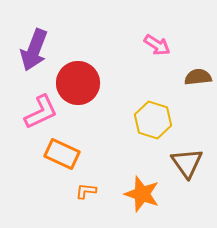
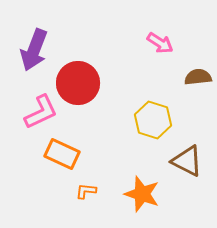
pink arrow: moved 3 px right, 2 px up
brown triangle: moved 2 px up; rotated 28 degrees counterclockwise
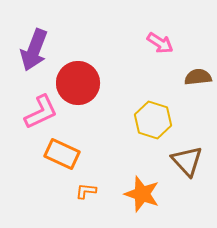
brown triangle: rotated 20 degrees clockwise
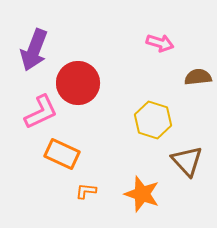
pink arrow: rotated 16 degrees counterclockwise
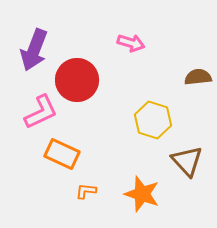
pink arrow: moved 29 px left
red circle: moved 1 px left, 3 px up
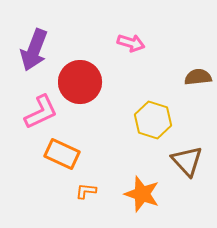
red circle: moved 3 px right, 2 px down
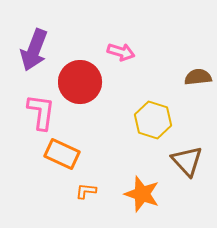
pink arrow: moved 10 px left, 9 px down
pink L-shape: rotated 57 degrees counterclockwise
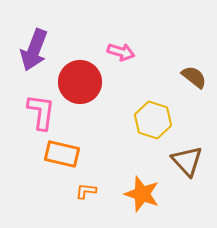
brown semicircle: moved 4 px left; rotated 44 degrees clockwise
orange rectangle: rotated 12 degrees counterclockwise
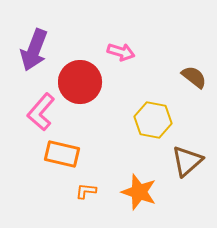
pink L-shape: rotated 147 degrees counterclockwise
yellow hexagon: rotated 6 degrees counterclockwise
brown triangle: rotated 32 degrees clockwise
orange star: moved 3 px left, 2 px up
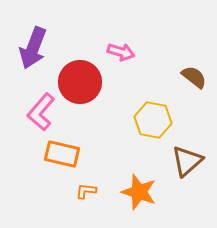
purple arrow: moved 1 px left, 2 px up
